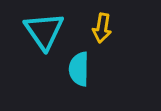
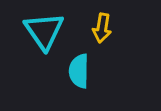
cyan semicircle: moved 2 px down
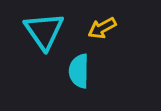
yellow arrow: rotated 52 degrees clockwise
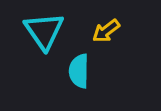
yellow arrow: moved 4 px right, 3 px down; rotated 8 degrees counterclockwise
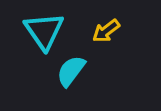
cyan semicircle: moved 8 px left; rotated 36 degrees clockwise
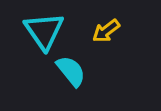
cyan semicircle: rotated 104 degrees clockwise
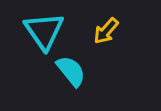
yellow arrow: rotated 12 degrees counterclockwise
